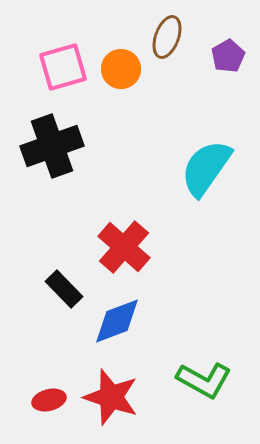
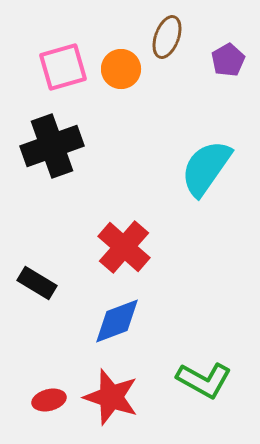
purple pentagon: moved 4 px down
black rectangle: moved 27 px left, 6 px up; rotated 15 degrees counterclockwise
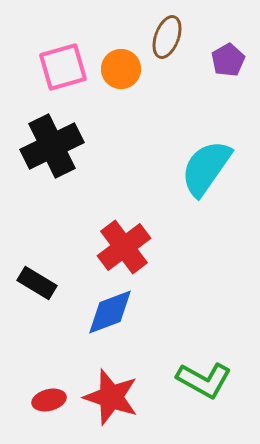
black cross: rotated 6 degrees counterclockwise
red cross: rotated 12 degrees clockwise
blue diamond: moved 7 px left, 9 px up
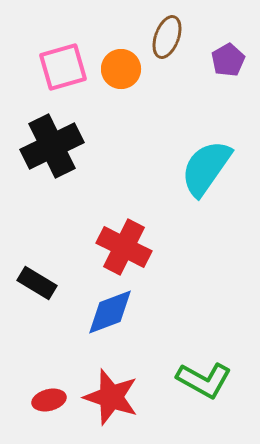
red cross: rotated 26 degrees counterclockwise
